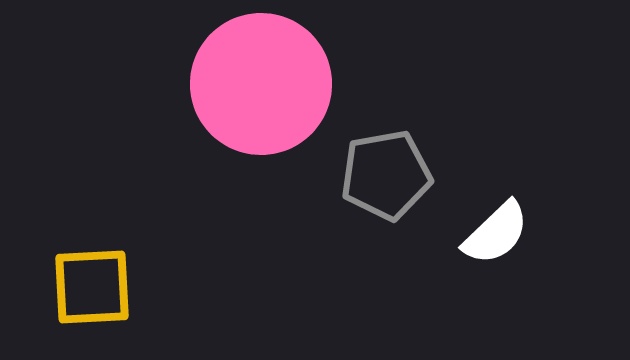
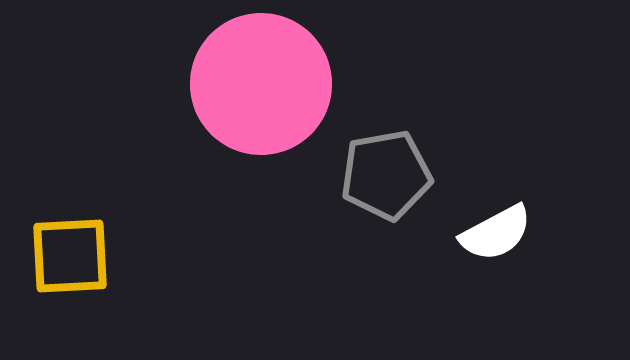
white semicircle: rotated 16 degrees clockwise
yellow square: moved 22 px left, 31 px up
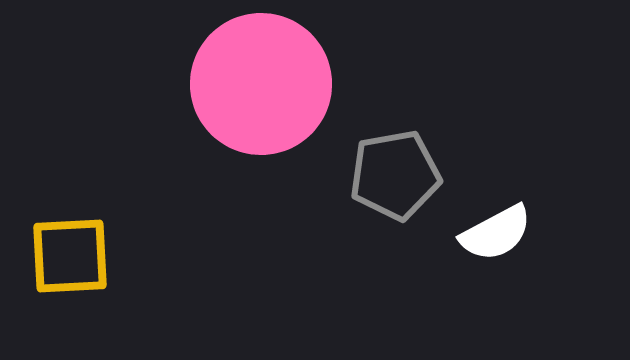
gray pentagon: moved 9 px right
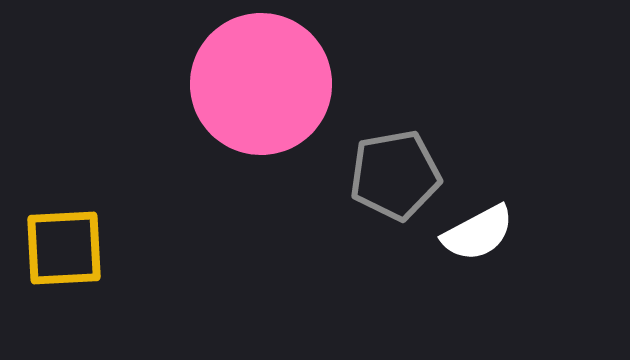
white semicircle: moved 18 px left
yellow square: moved 6 px left, 8 px up
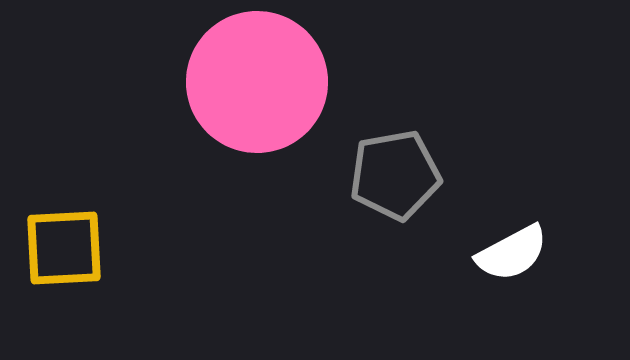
pink circle: moved 4 px left, 2 px up
white semicircle: moved 34 px right, 20 px down
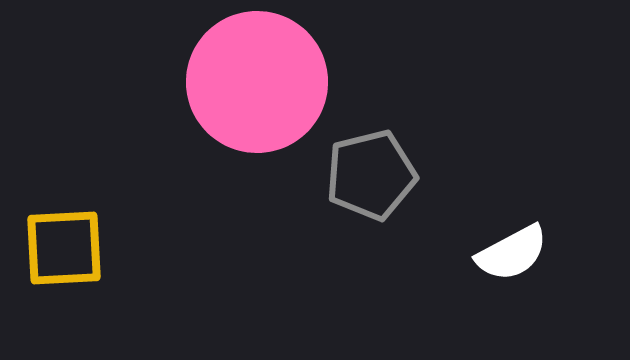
gray pentagon: moved 24 px left; rotated 4 degrees counterclockwise
